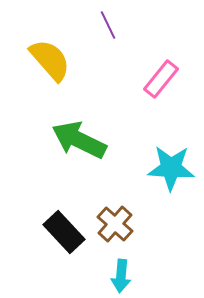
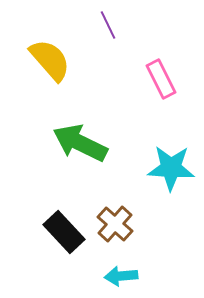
pink rectangle: rotated 66 degrees counterclockwise
green arrow: moved 1 px right, 3 px down
cyan arrow: rotated 80 degrees clockwise
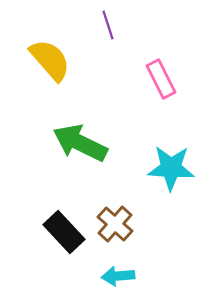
purple line: rotated 8 degrees clockwise
cyan arrow: moved 3 px left
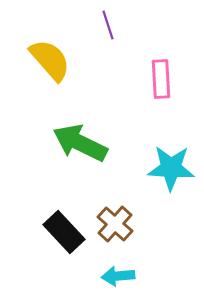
pink rectangle: rotated 24 degrees clockwise
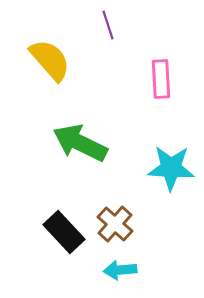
cyan arrow: moved 2 px right, 6 px up
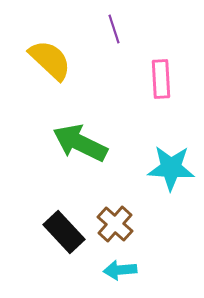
purple line: moved 6 px right, 4 px down
yellow semicircle: rotated 6 degrees counterclockwise
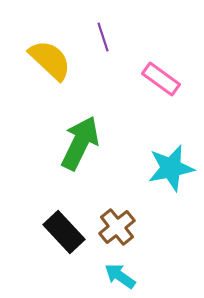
purple line: moved 11 px left, 8 px down
pink rectangle: rotated 51 degrees counterclockwise
green arrow: rotated 90 degrees clockwise
cyan star: rotated 15 degrees counterclockwise
brown cross: moved 2 px right, 3 px down; rotated 9 degrees clockwise
cyan arrow: moved 6 px down; rotated 40 degrees clockwise
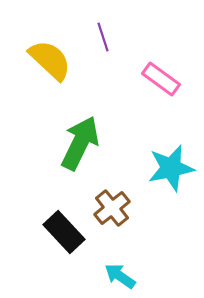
brown cross: moved 5 px left, 19 px up
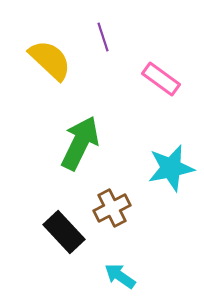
brown cross: rotated 12 degrees clockwise
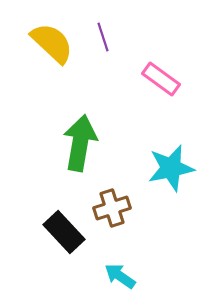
yellow semicircle: moved 2 px right, 17 px up
green arrow: rotated 16 degrees counterclockwise
brown cross: rotated 9 degrees clockwise
